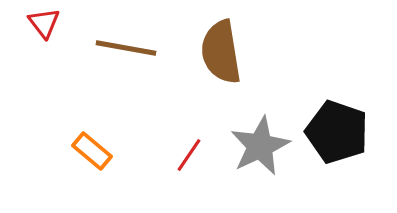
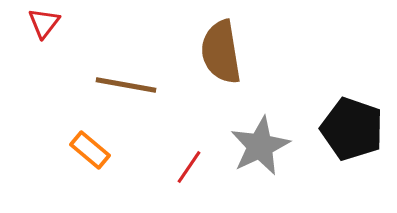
red triangle: rotated 16 degrees clockwise
brown line: moved 37 px down
black pentagon: moved 15 px right, 3 px up
orange rectangle: moved 2 px left, 1 px up
red line: moved 12 px down
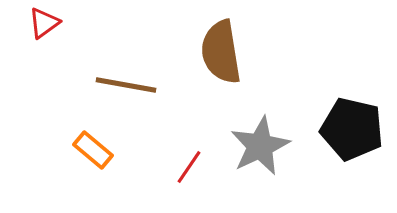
red triangle: rotated 16 degrees clockwise
black pentagon: rotated 6 degrees counterclockwise
orange rectangle: moved 3 px right
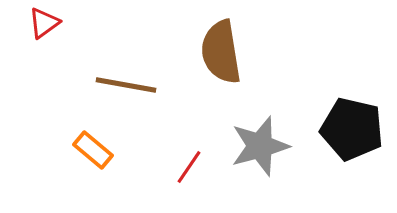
gray star: rotated 10 degrees clockwise
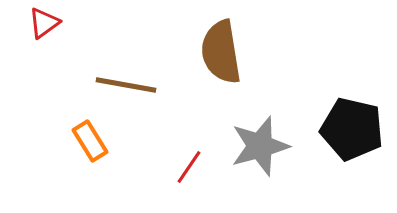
orange rectangle: moved 3 px left, 9 px up; rotated 18 degrees clockwise
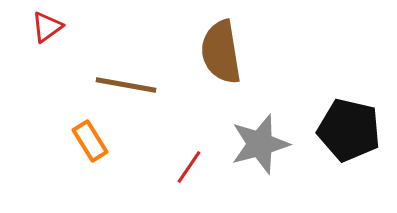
red triangle: moved 3 px right, 4 px down
black pentagon: moved 3 px left, 1 px down
gray star: moved 2 px up
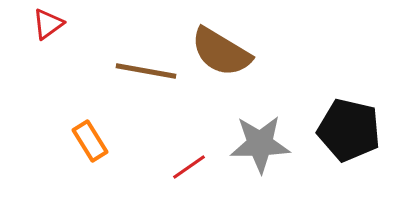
red triangle: moved 1 px right, 3 px up
brown semicircle: rotated 50 degrees counterclockwise
brown line: moved 20 px right, 14 px up
gray star: rotated 14 degrees clockwise
red line: rotated 21 degrees clockwise
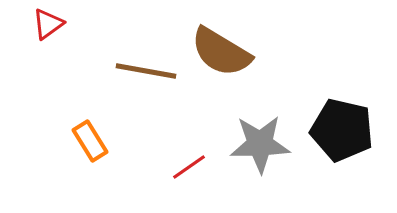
black pentagon: moved 7 px left
